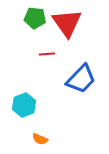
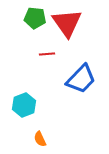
orange semicircle: rotated 42 degrees clockwise
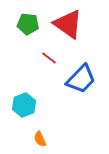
green pentagon: moved 7 px left, 6 px down
red triangle: moved 1 px right, 1 px down; rotated 20 degrees counterclockwise
red line: moved 2 px right, 4 px down; rotated 42 degrees clockwise
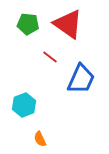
red line: moved 1 px right, 1 px up
blue trapezoid: rotated 20 degrees counterclockwise
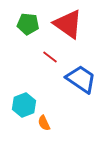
blue trapezoid: rotated 80 degrees counterclockwise
orange semicircle: moved 4 px right, 16 px up
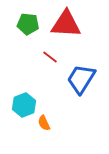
red triangle: moved 2 px left; rotated 32 degrees counterclockwise
blue trapezoid: rotated 92 degrees counterclockwise
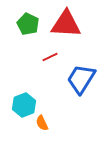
green pentagon: rotated 20 degrees clockwise
red line: rotated 63 degrees counterclockwise
orange semicircle: moved 2 px left
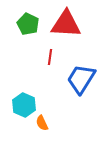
red line: rotated 56 degrees counterclockwise
cyan hexagon: rotated 15 degrees counterclockwise
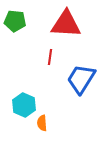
green pentagon: moved 13 px left, 3 px up; rotated 20 degrees counterclockwise
orange semicircle: rotated 21 degrees clockwise
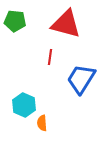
red triangle: rotated 12 degrees clockwise
